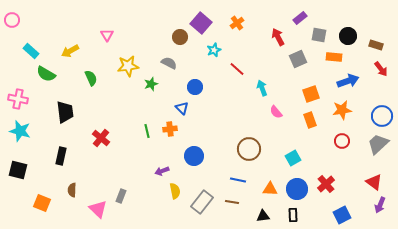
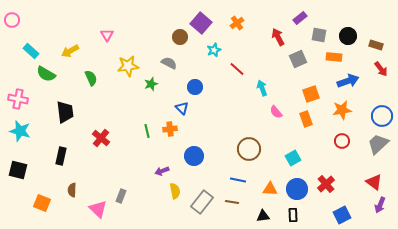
orange rectangle at (310, 120): moved 4 px left, 1 px up
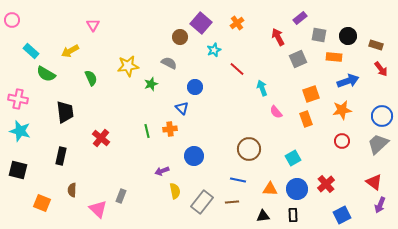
pink triangle at (107, 35): moved 14 px left, 10 px up
brown line at (232, 202): rotated 16 degrees counterclockwise
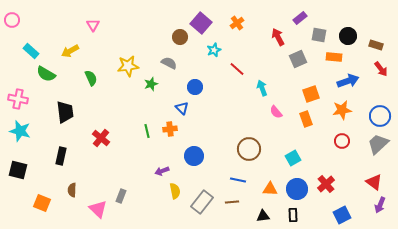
blue circle at (382, 116): moved 2 px left
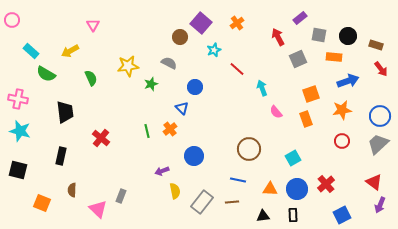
orange cross at (170, 129): rotated 32 degrees counterclockwise
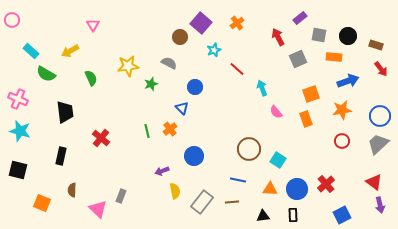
pink cross at (18, 99): rotated 12 degrees clockwise
cyan square at (293, 158): moved 15 px left, 2 px down; rotated 28 degrees counterclockwise
purple arrow at (380, 205): rotated 35 degrees counterclockwise
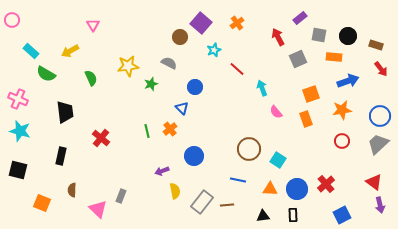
brown line at (232, 202): moved 5 px left, 3 px down
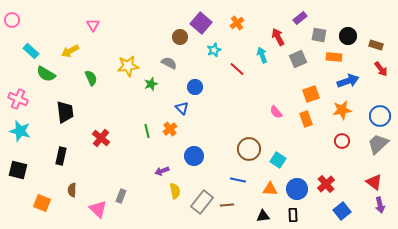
cyan arrow at (262, 88): moved 33 px up
blue square at (342, 215): moved 4 px up; rotated 12 degrees counterclockwise
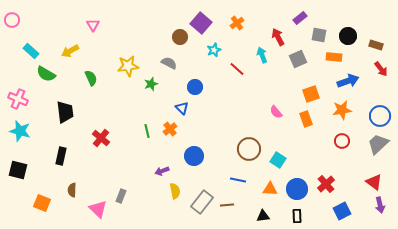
blue square at (342, 211): rotated 12 degrees clockwise
black rectangle at (293, 215): moved 4 px right, 1 px down
